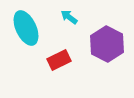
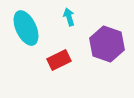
cyan arrow: rotated 36 degrees clockwise
purple hexagon: rotated 8 degrees counterclockwise
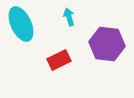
cyan ellipse: moved 5 px left, 4 px up
purple hexagon: rotated 12 degrees counterclockwise
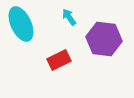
cyan arrow: rotated 18 degrees counterclockwise
purple hexagon: moved 3 px left, 5 px up
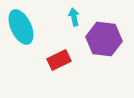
cyan arrow: moved 5 px right; rotated 24 degrees clockwise
cyan ellipse: moved 3 px down
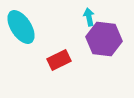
cyan arrow: moved 15 px right
cyan ellipse: rotated 8 degrees counterclockwise
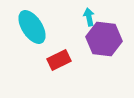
cyan ellipse: moved 11 px right
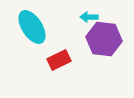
cyan arrow: rotated 78 degrees counterclockwise
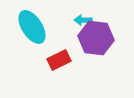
cyan arrow: moved 6 px left, 3 px down
purple hexagon: moved 8 px left, 1 px up
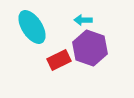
purple hexagon: moved 6 px left, 10 px down; rotated 12 degrees clockwise
